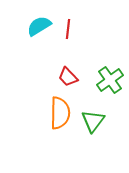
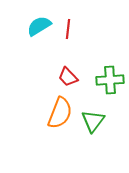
green cross: rotated 32 degrees clockwise
orange semicircle: rotated 20 degrees clockwise
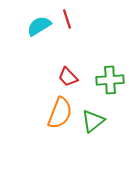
red line: moved 1 px left, 10 px up; rotated 24 degrees counterclockwise
green triangle: rotated 15 degrees clockwise
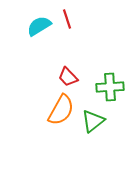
green cross: moved 7 px down
orange semicircle: moved 1 px right, 3 px up; rotated 8 degrees clockwise
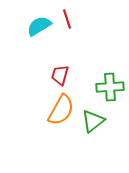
red trapezoid: moved 8 px left, 2 px up; rotated 60 degrees clockwise
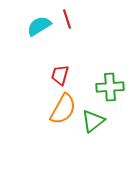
orange semicircle: moved 2 px right, 1 px up
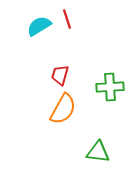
green triangle: moved 5 px right, 31 px down; rotated 45 degrees clockwise
